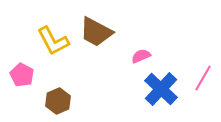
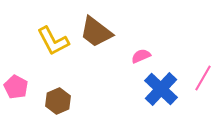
brown trapezoid: rotated 9 degrees clockwise
pink pentagon: moved 6 px left, 12 px down
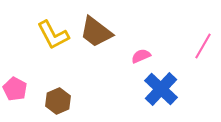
yellow L-shape: moved 6 px up
pink line: moved 32 px up
pink pentagon: moved 1 px left, 2 px down
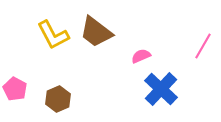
brown hexagon: moved 2 px up
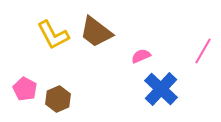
pink line: moved 5 px down
pink pentagon: moved 10 px right
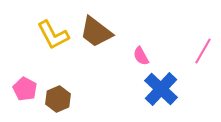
pink semicircle: rotated 96 degrees counterclockwise
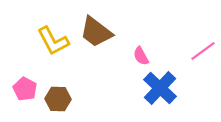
yellow L-shape: moved 6 px down
pink line: rotated 24 degrees clockwise
blue cross: moved 1 px left, 1 px up
brown hexagon: rotated 25 degrees clockwise
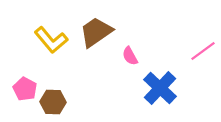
brown trapezoid: rotated 108 degrees clockwise
yellow L-shape: moved 2 px left, 1 px up; rotated 12 degrees counterclockwise
pink semicircle: moved 11 px left
brown hexagon: moved 5 px left, 3 px down
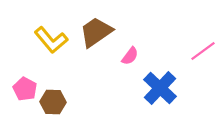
pink semicircle: rotated 114 degrees counterclockwise
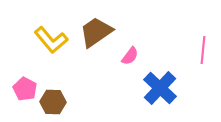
pink line: moved 1 px up; rotated 48 degrees counterclockwise
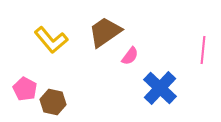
brown trapezoid: moved 9 px right
brown hexagon: rotated 10 degrees clockwise
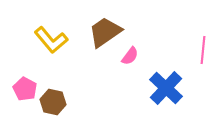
blue cross: moved 6 px right
